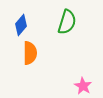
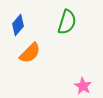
blue diamond: moved 3 px left
orange semicircle: rotated 45 degrees clockwise
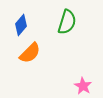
blue diamond: moved 3 px right
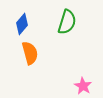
blue diamond: moved 1 px right, 1 px up
orange semicircle: rotated 60 degrees counterclockwise
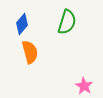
orange semicircle: moved 1 px up
pink star: moved 1 px right
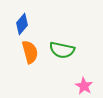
green semicircle: moved 5 px left, 28 px down; rotated 85 degrees clockwise
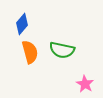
pink star: moved 1 px right, 2 px up
